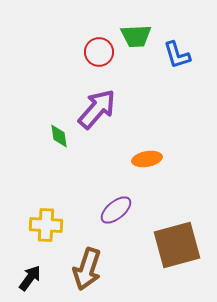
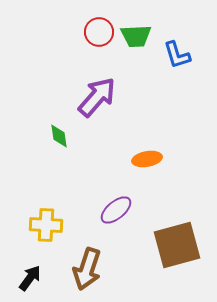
red circle: moved 20 px up
purple arrow: moved 12 px up
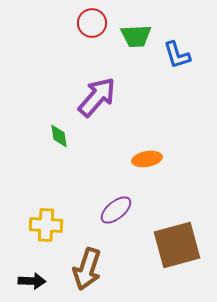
red circle: moved 7 px left, 9 px up
black arrow: moved 2 px right, 3 px down; rotated 56 degrees clockwise
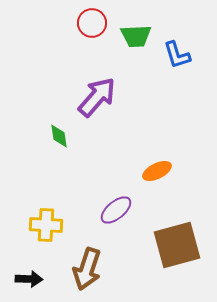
orange ellipse: moved 10 px right, 12 px down; rotated 16 degrees counterclockwise
black arrow: moved 3 px left, 2 px up
